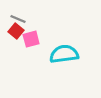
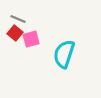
red square: moved 1 px left, 2 px down
cyan semicircle: rotated 64 degrees counterclockwise
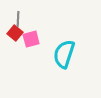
gray line: rotated 70 degrees clockwise
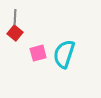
gray line: moved 3 px left, 2 px up
pink square: moved 7 px right, 14 px down
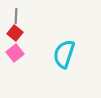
gray line: moved 1 px right, 1 px up
pink square: moved 23 px left; rotated 24 degrees counterclockwise
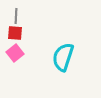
red square: rotated 35 degrees counterclockwise
cyan semicircle: moved 1 px left, 3 px down
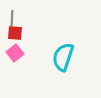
gray line: moved 4 px left, 2 px down
